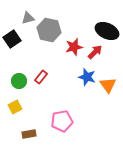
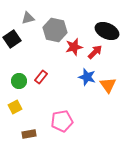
gray hexagon: moved 6 px right
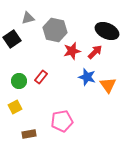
red star: moved 2 px left, 4 px down
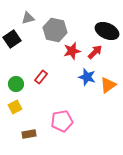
green circle: moved 3 px left, 3 px down
orange triangle: rotated 30 degrees clockwise
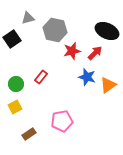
red arrow: moved 1 px down
brown rectangle: rotated 24 degrees counterclockwise
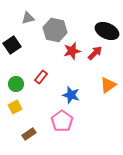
black square: moved 6 px down
blue star: moved 16 px left, 18 px down
pink pentagon: rotated 25 degrees counterclockwise
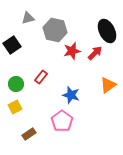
black ellipse: rotated 40 degrees clockwise
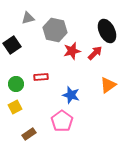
red rectangle: rotated 48 degrees clockwise
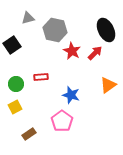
black ellipse: moved 1 px left, 1 px up
red star: rotated 30 degrees counterclockwise
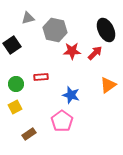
red star: rotated 30 degrees counterclockwise
